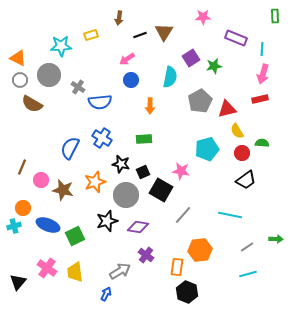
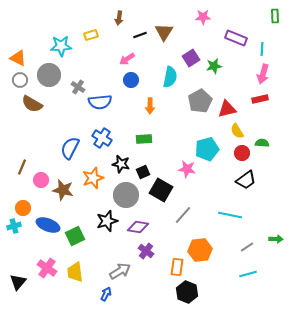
pink star at (181, 171): moved 6 px right, 2 px up
orange star at (95, 182): moved 2 px left, 4 px up
purple cross at (146, 255): moved 4 px up
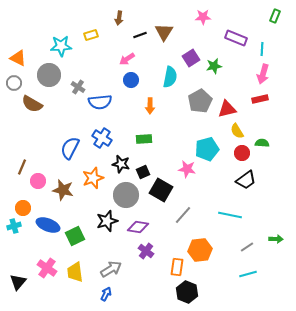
green rectangle at (275, 16): rotated 24 degrees clockwise
gray circle at (20, 80): moved 6 px left, 3 px down
pink circle at (41, 180): moved 3 px left, 1 px down
gray arrow at (120, 271): moved 9 px left, 2 px up
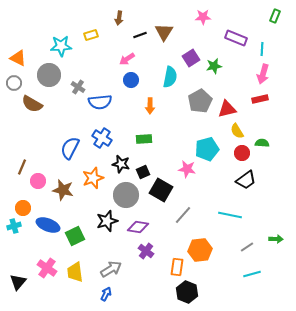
cyan line at (248, 274): moved 4 px right
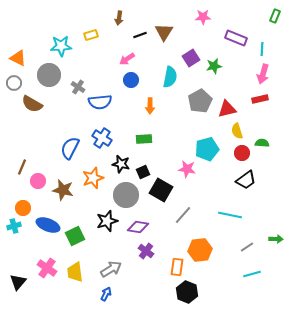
yellow semicircle at (237, 131): rotated 14 degrees clockwise
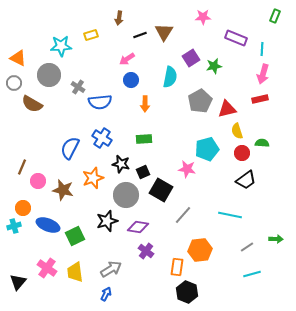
orange arrow at (150, 106): moved 5 px left, 2 px up
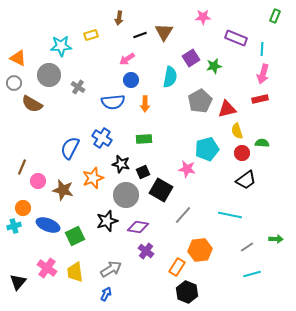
blue semicircle at (100, 102): moved 13 px right
orange rectangle at (177, 267): rotated 24 degrees clockwise
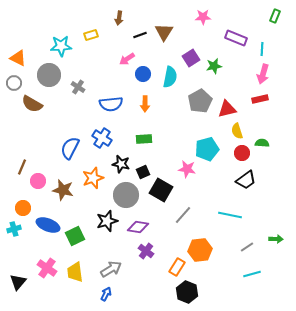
blue circle at (131, 80): moved 12 px right, 6 px up
blue semicircle at (113, 102): moved 2 px left, 2 px down
cyan cross at (14, 226): moved 3 px down
